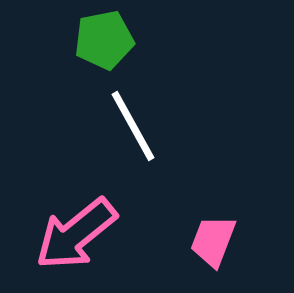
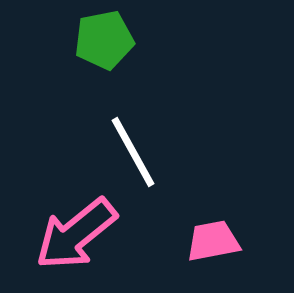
white line: moved 26 px down
pink trapezoid: rotated 58 degrees clockwise
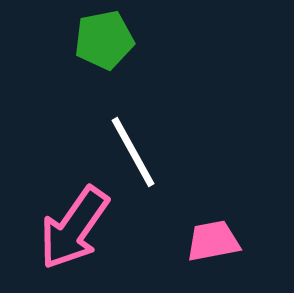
pink arrow: moved 2 px left, 6 px up; rotated 16 degrees counterclockwise
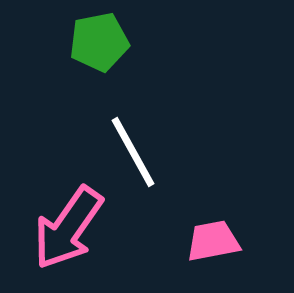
green pentagon: moved 5 px left, 2 px down
pink arrow: moved 6 px left
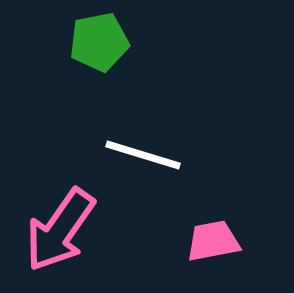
white line: moved 10 px right, 3 px down; rotated 44 degrees counterclockwise
pink arrow: moved 8 px left, 2 px down
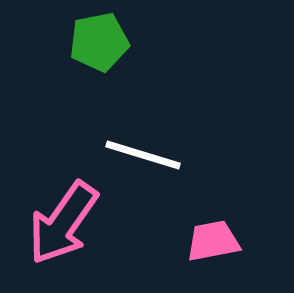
pink arrow: moved 3 px right, 7 px up
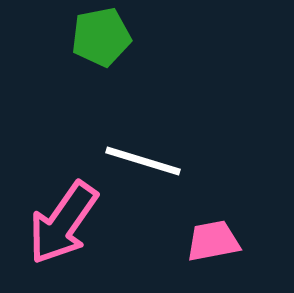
green pentagon: moved 2 px right, 5 px up
white line: moved 6 px down
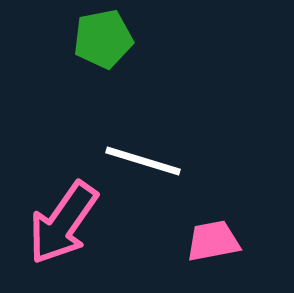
green pentagon: moved 2 px right, 2 px down
